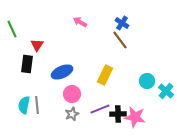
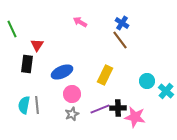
black cross: moved 6 px up
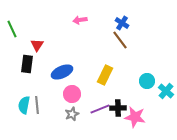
pink arrow: moved 2 px up; rotated 40 degrees counterclockwise
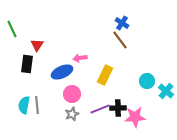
pink arrow: moved 38 px down
pink star: rotated 15 degrees counterclockwise
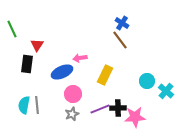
pink circle: moved 1 px right
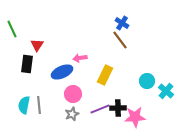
gray line: moved 2 px right
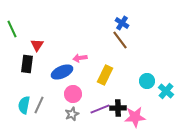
gray line: rotated 30 degrees clockwise
